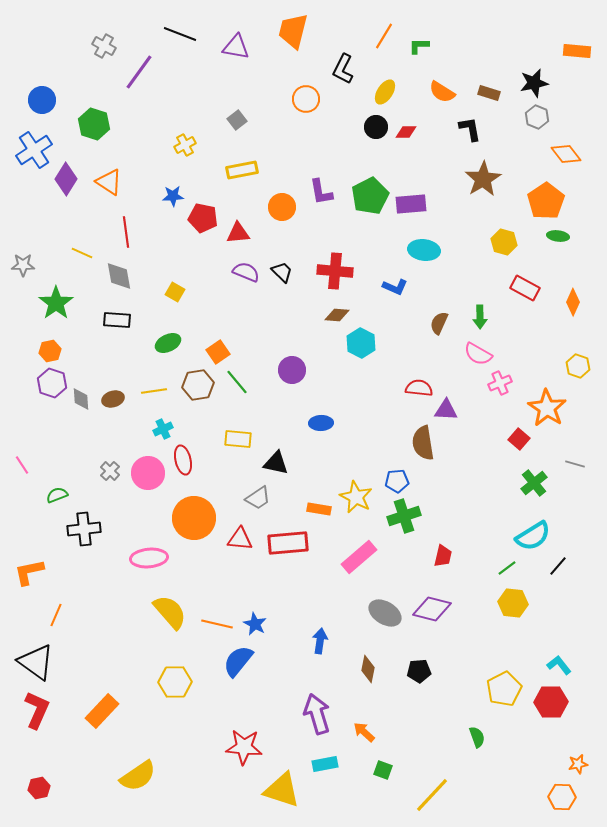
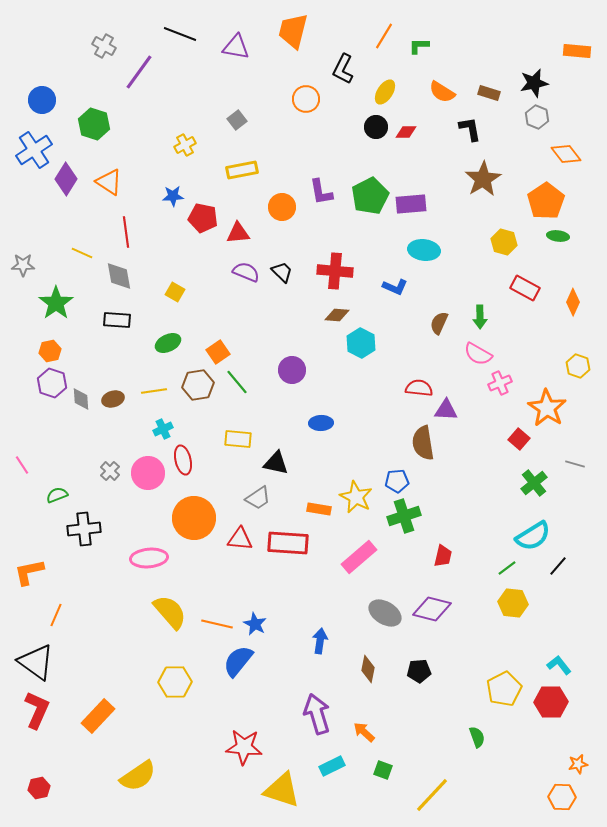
red rectangle at (288, 543): rotated 9 degrees clockwise
orange rectangle at (102, 711): moved 4 px left, 5 px down
cyan rectangle at (325, 764): moved 7 px right, 2 px down; rotated 15 degrees counterclockwise
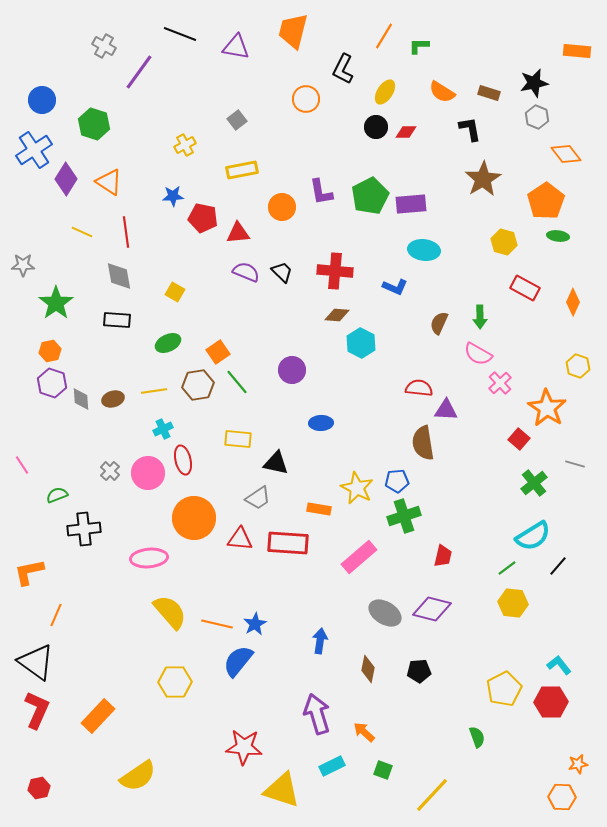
yellow line at (82, 253): moved 21 px up
pink cross at (500, 383): rotated 20 degrees counterclockwise
yellow star at (356, 497): moved 1 px right, 9 px up
blue star at (255, 624): rotated 15 degrees clockwise
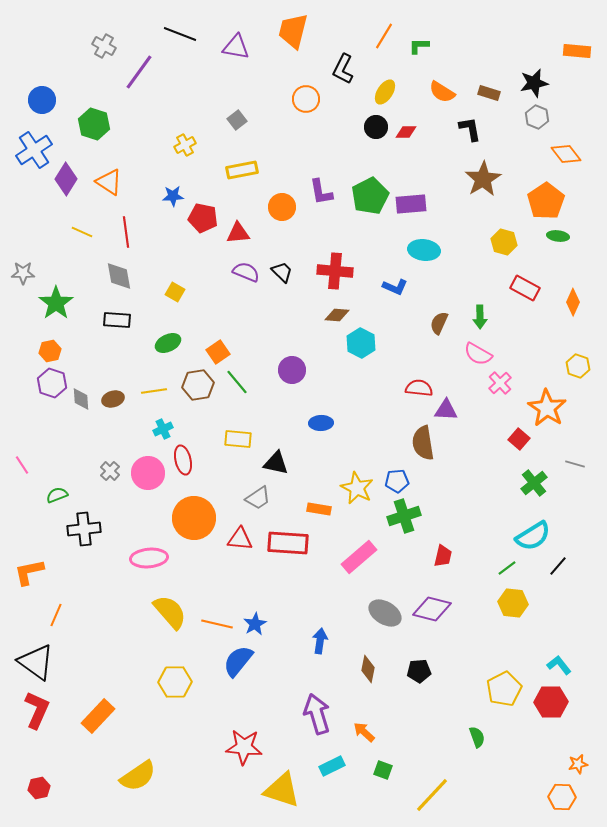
gray star at (23, 265): moved 8 px down
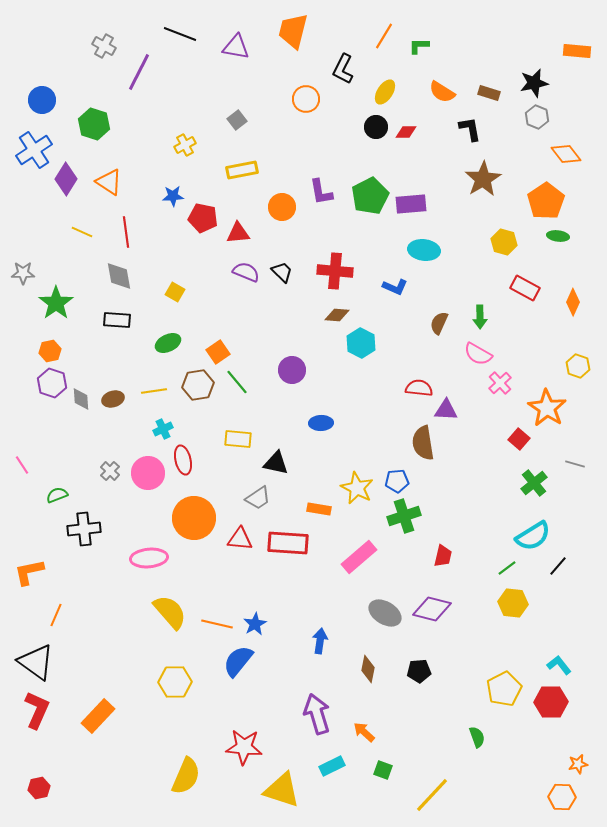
purple line at (139, 72): rotated 9 degrees counterclockwise
yellow semicircle at (138, 776): moved 48 px right; rotated 33 degrees counterclockwise
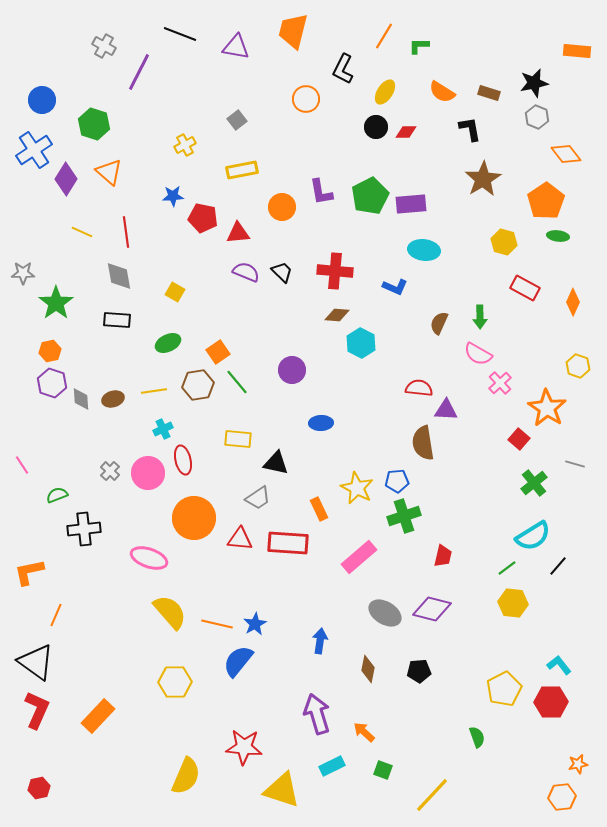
orange triangle at (109, 182): moved 10 px up; rotated 8 degrees clockwise
orange rectangle at (319, 509): rotated 55 degrees clockwise
pink ellipse at (149, 558): rotated 24 degrees clockwise
orange hexagon at (562, 797): rotated 8 degrees counterclockwise
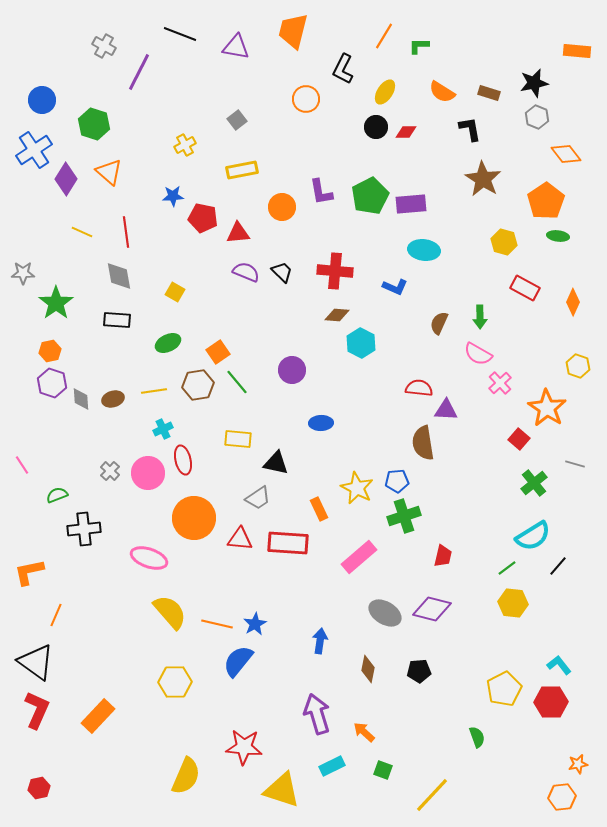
brown star at (483, 179): rotated 9 degrees counterclockwise
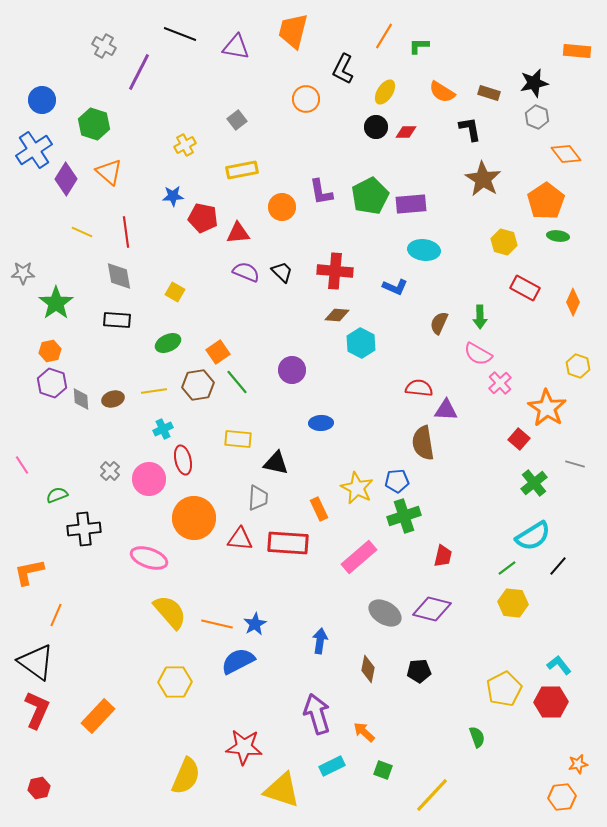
pink circle at (148, 473): moved 1 px right, 6 px down
gray trapezoid at (258, 498): rotated 52 degrees counterclockwise
blue semicircle at (238, 661): rotated 24 degrees clockwise
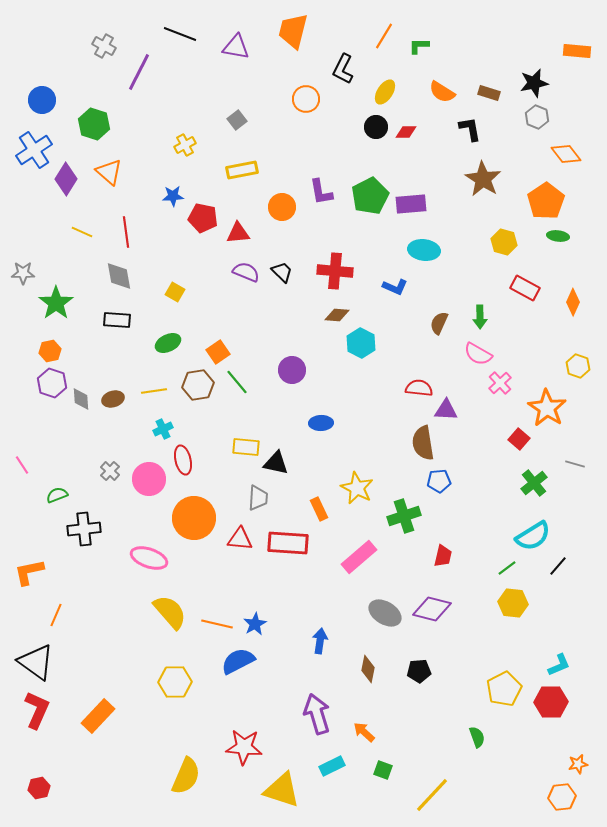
yellow rectangle at (238, 439): moved 8 px right, 8 px down
blue pentagon at (397, 481): moved 42 px right
cyan L-shape at (559, 665): rotated 105 degrees clockwise
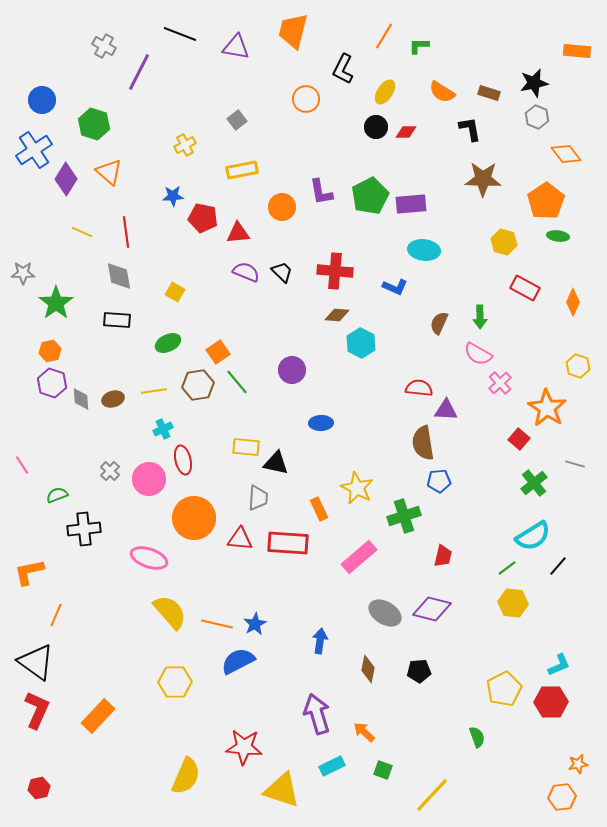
brown star at (483, 179): rotated 30 degrees counterclockwise
